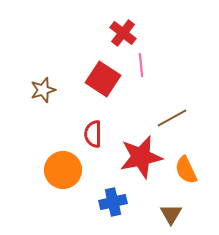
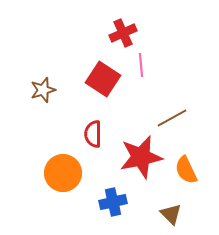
red cross: rotated 28 degrees clockwise
orange circle: moved 3 px down
brown triangle: rotated 15 degrees counterclockwise
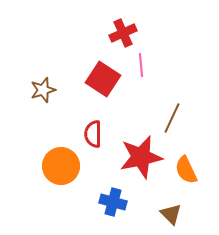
brown line: rotated 36 degrees counterclockwise
orange circle: moved 2 px left, 7 px up
blue cross: rotated 28 degrees clockwise
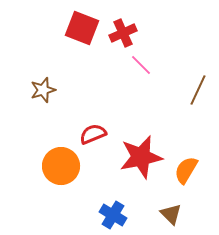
pink line: rotated 40 degrees counterclockwise
red square: moved 21 px left, 51 px up; rotated 12 degrees counterclockwise
brown line: moved 26 px right, 28 px up
red semicircle: rotated 68 degrees clockwise
orange semicircle: rotated 56 degrees clockwise
blue cross: moved 13 px down; rotated 16 degrees clockwise
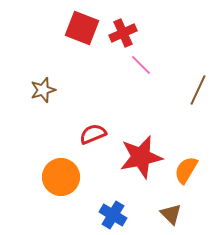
orange circle: moved 11 px down
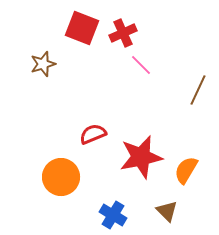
brown star: moved 26 px up
brown triangle: moved 4 px left, 3 px up
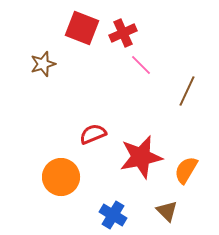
brown line: moved 11 px left, 1 px down
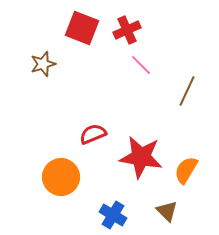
red cross: moved 4 px right, 3 px up
red star: rotated 21 degrees clockwise
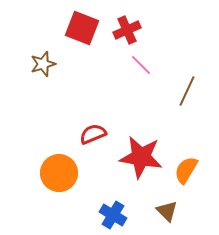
orange circle: moved 2 px left, 4 px up
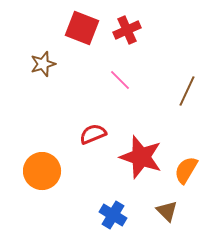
pink line: moved 21 px left, 15 px down
red star: rotated 9 degrees clockwise
orange circle: moved 17 px left, 2 px up
